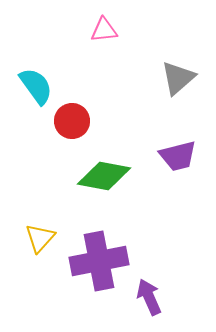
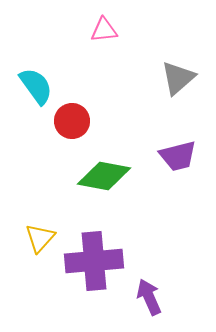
purple cross: moved 5 px left; rotated 6 degrees clockwise
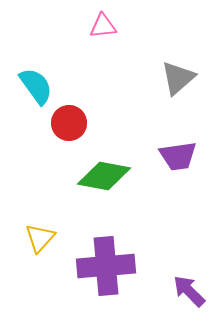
pink triangle: moved 1 px left, 4 px up
red circle: moved 3 px left, 2 px down
purple trapezoid: rotated 6 degrees clockwise
purple cross: moved 12 px right, 5 px down
purple arrow: moved 40 px right, 6 px up; rotated 21 degrees counterclockwise
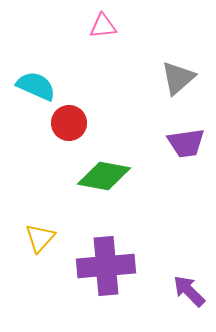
cyan semicircle: rotated 30 degrees counterclockwise
purple trapezoid: moved 8 px right, 13 px up
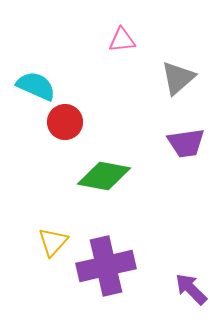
pink triangle: moved 19 px right, 14 px down
red circle: moved 4 px left, 1 px up
yellow triangle: moved 13 px right, 4 px down
purple cross: rotated 8 degrees counterclockwise
purple arrow: moved 2 px right, 2 px up
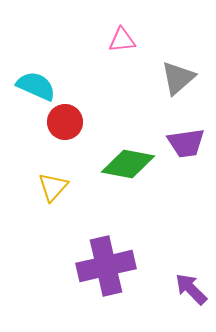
green diamond: moved 24 px right, 12 px up
yellow triangle: moved 55 px up
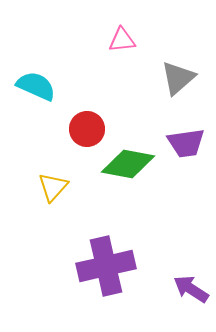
red circle: moved 22 px right, 7 px down
purple arrow: rotated 12 degrees counterclockwise
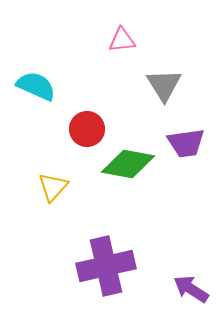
gray triangle: moved 14 px left, 7 px down; rotated 21 degrees counterclockwise
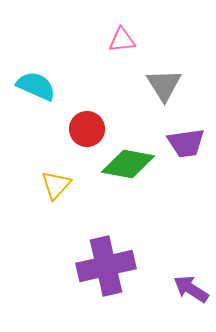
yellow triangle: moved 3 px right, 2 px up
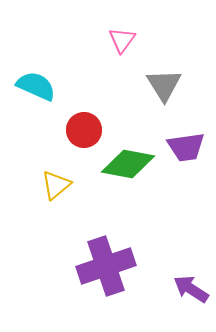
pink triangle: rotated 48 degrees counterclockwise
red circle: moved 3 px left, 1 px down
purple trapezoid: moved 4 px down
yellow triangle: rotated 8 degrees clockwise
purple cross: rotated 6 degrees counterclockwise
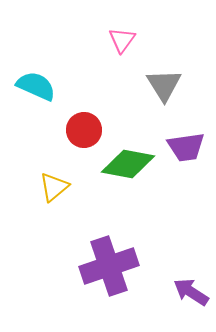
yellow triangle: moved 2 px left, 2 px down
purple cross: moved 3 px right
purple arrow: moved 3 px down
